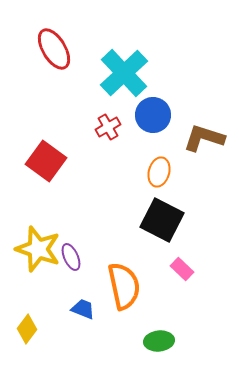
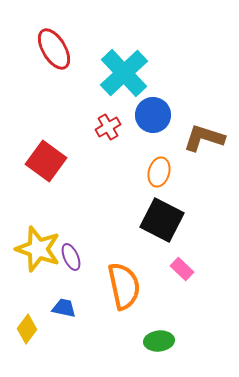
blue trapezoid: moved 19 px left, 1 px up; rotated 10 degrees counterclockwise
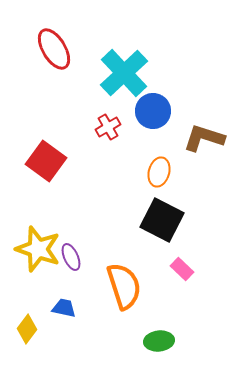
blue circle: moved 4 px up
orange semicircle: rotated 6 degrees counterclockwise
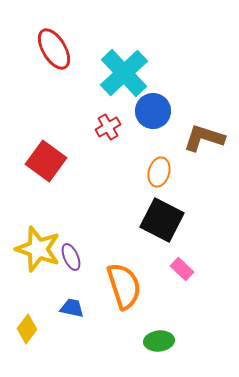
blue trapezoid: moved 8 px right
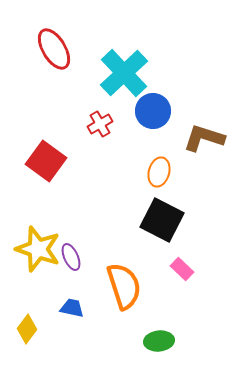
red cross: moved 8 px left, 3 px up
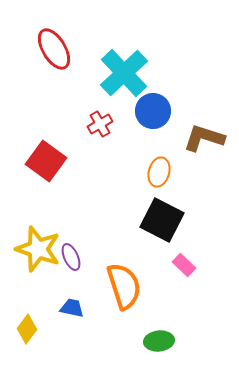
pink rectangle: moved 2 px right, 4 px up
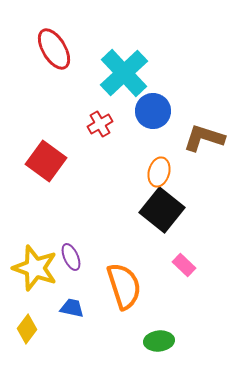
black square: moved 10 px up; rotated 12 degrees clockwise
yellow star: moved 3 px left, 19 px down
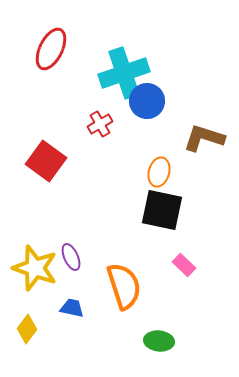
red ellipse: moved 3 px left; rotated 57 degrees clockwise
cyan cross: rotated 24 degrees clockwise
blue circle: moved 6 px left, 10 px up
black square: rotated 27 degrees counterclockwise
green ellipse: rotated 12 degrees clockwise
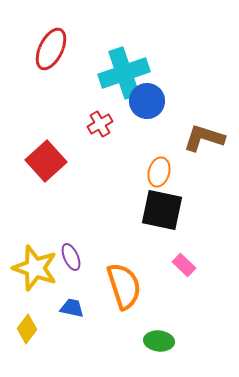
red square: rotated 12 degrees clockwise
